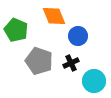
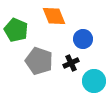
blue circle: moved 5 px right, 3 px down
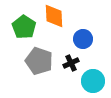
orange diamond: rotated 20 degrees clockwise
green pentagon: moved 8 px right, 3 px up; rotated 10 degrees clockwise
cyan circle: moved 1 px left
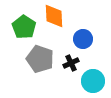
gray pentagon: moved 1 px right, 2 px up
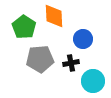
gray pentagon: rotated 24 degrees counterclockwise
black cross: rotated 14 degrees clockwise
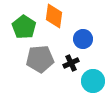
orange diamond: rotated 10 degrees clockwise
black cross: rotated 14 degrees counterclockwise
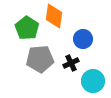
green pentagon: moved 3 px right, 1 px down
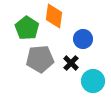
black cross: rotated 21 degrees counterclockwise
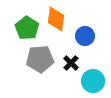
orange diamond: moved 2 px right, 3 px down
blue circle: moved 2 px right, 3 px up
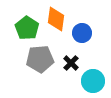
blue circle: moved 3 px left, 3 px up
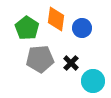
blue circle: moved 5 px up
